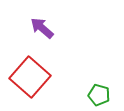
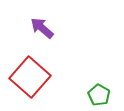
green pentagon: rotated 15 degrees clockwise
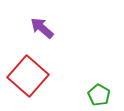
red square: moved 2 px left, 1 px up
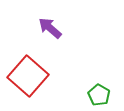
purple arrow: moved 8 px right
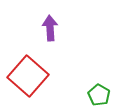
purple arrow: rotated 45 degrees clockwise
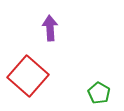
green pentagon: moved 2 px up
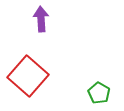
purple arrow: moved 9 px left, 9 px up
